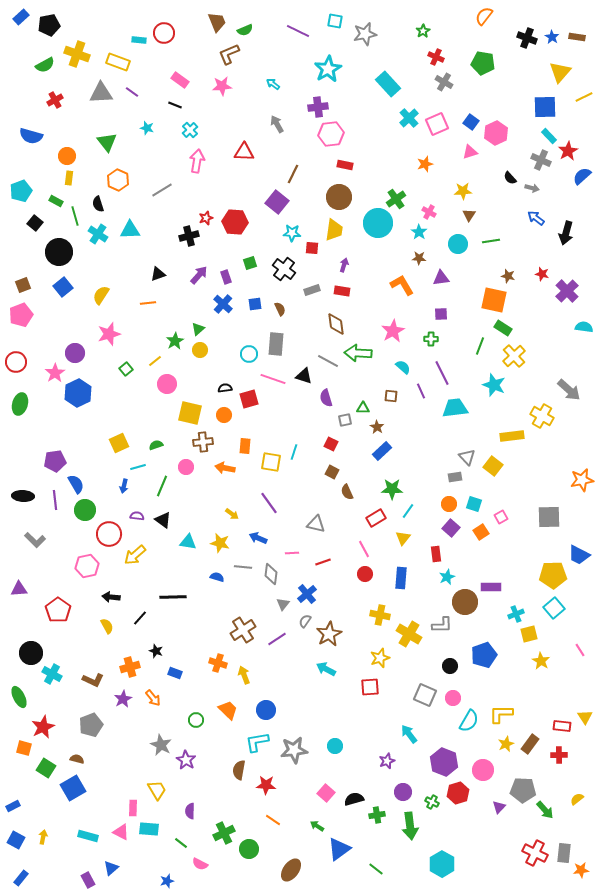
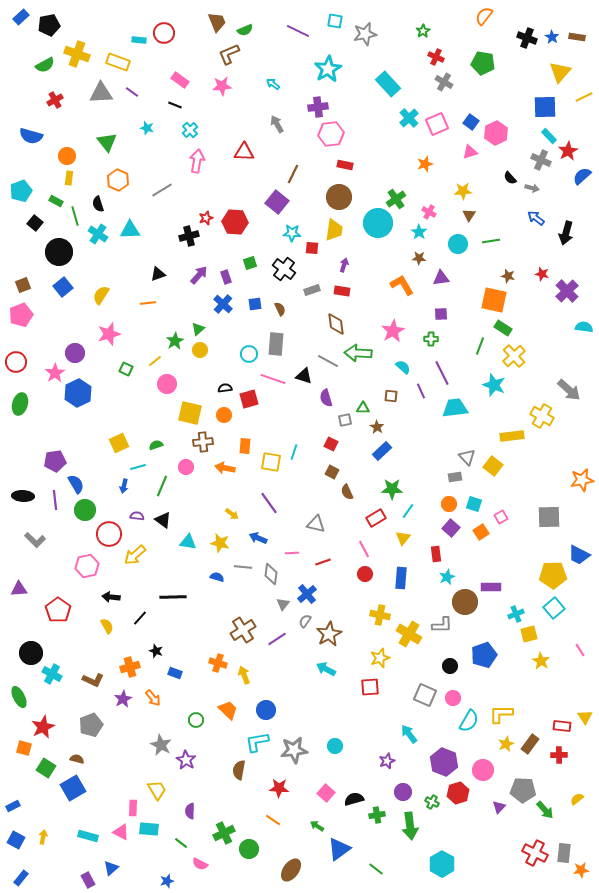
green square at (126, 369): rotated 24 degrees counterclockwise
red star at (266, 785): moved 13 px right, 3 px down
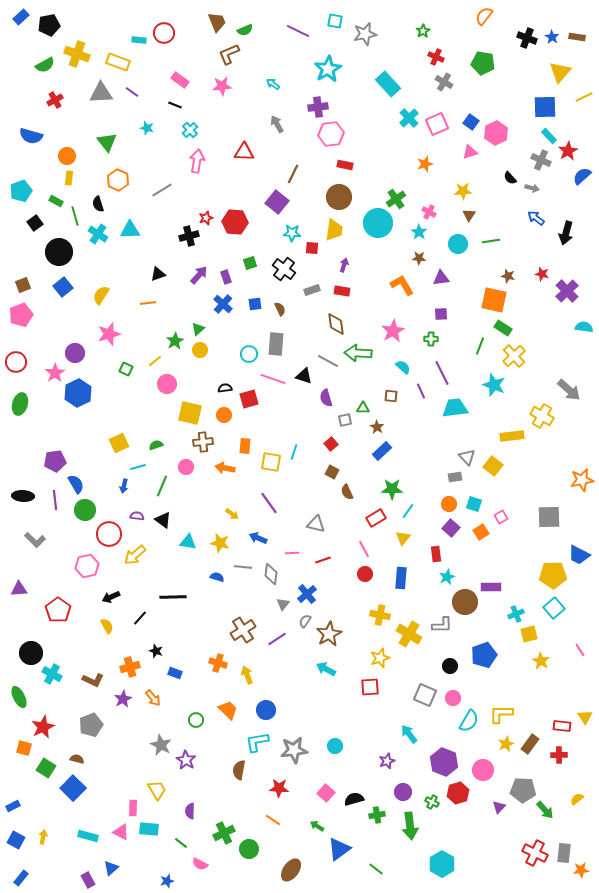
black square at (35, 223): rotated 14 degrees clockwise
red square at (331, 444): rotated 24 degrees clockwise
red line at (323, 562): moved 2 px up
black arrow at (111, 597): rotated 30 degrees counterclockwise
yellow arrow at (244, 675): moved 3 px right
blue square at (73, 788): rotated 15 degrees counterclockwise
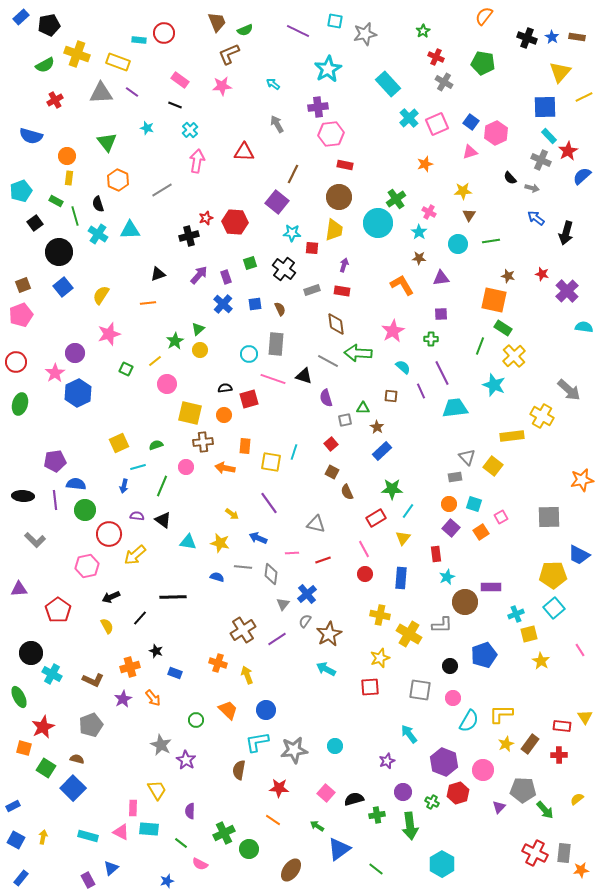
blue semicircle at (76, 484): rotated 54 degrees counterclockwise
gray square at (425, 695): moved 5 px left, 5 px up; rotated 15 degrees counterclockwise
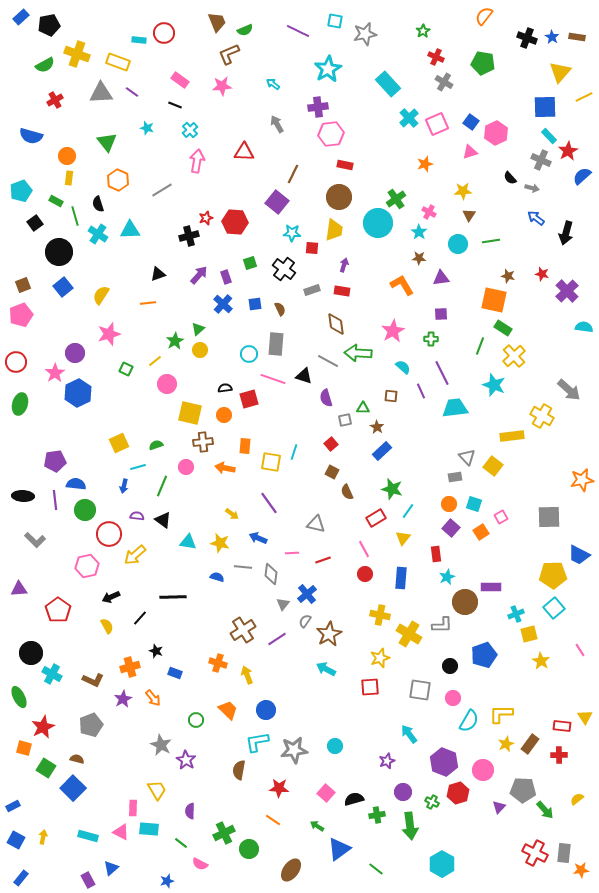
green star at (392, 489): rotated 15 degrees clockwise
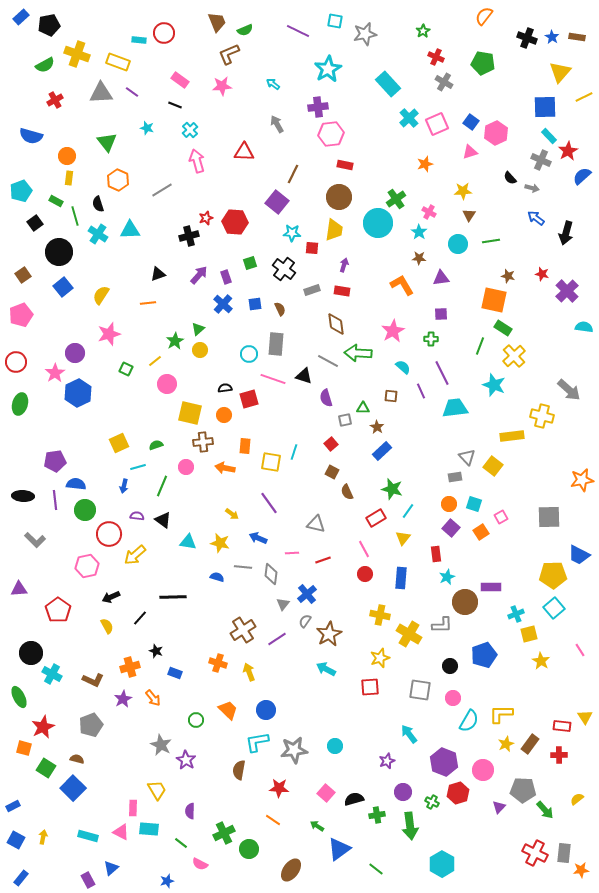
pink arrow at (197, 161): rotated 25 degrees counterclockwise
brown square at (23, 285): moved 10 px up; rotated 14 degrees counterclockwise
yellow cross at (542, 416): rotated 15 degrees counterclockwise
yellow arrow at (247, 675): moved 2 px right, 3 px up
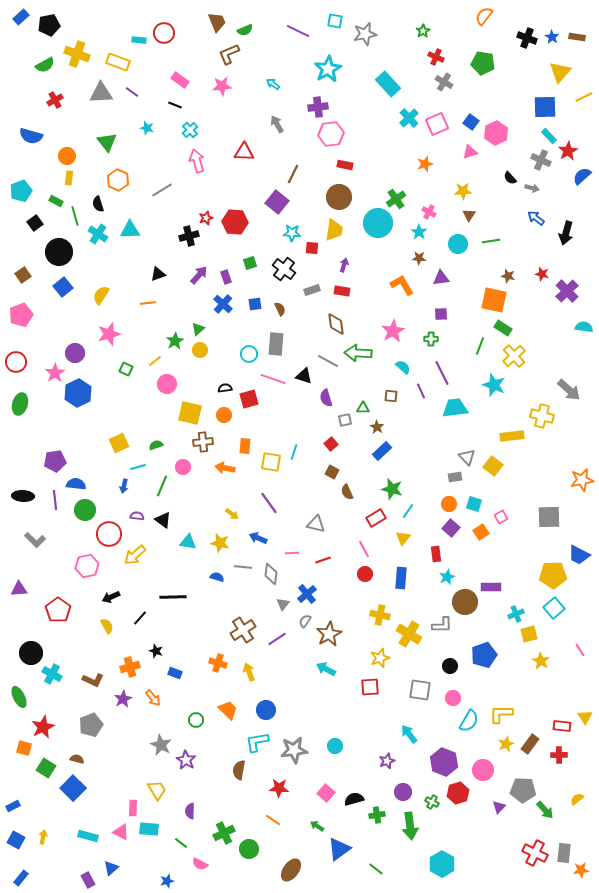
pink circle at (186, 467): moved 3 px left
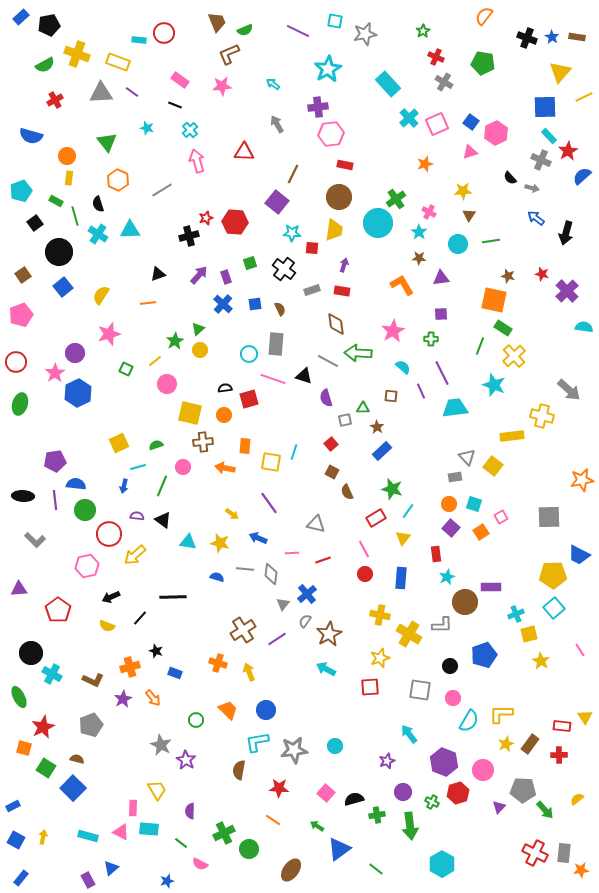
gray line at (243, 567): moved 2 px right, 2 px down
yellow semicircle at (107, 626): rotated 140 degrees clockwise
